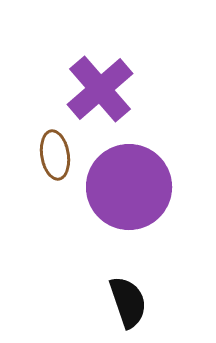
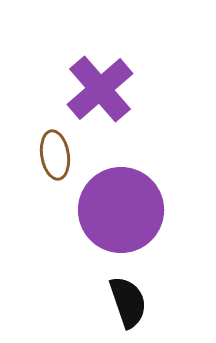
purple circle: moved 8 px left, 23 px down
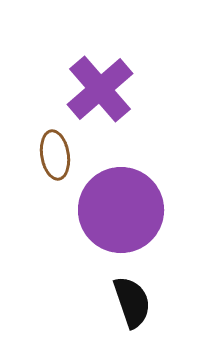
black semicircle: moved 4 px right
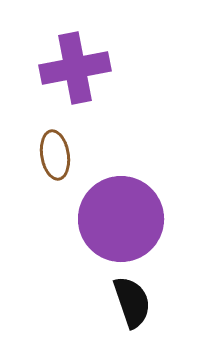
purple cross: moved 25 px left, 21 px up; rotated 30 degrees clockwise
purple circle: moved 9 px down
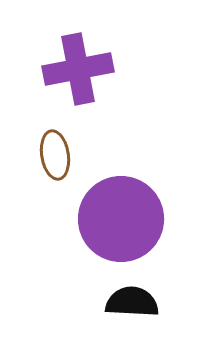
purple cross: moved 3 px right, 1 px down
black semicircle: rotated 68 degrees counterclockwise
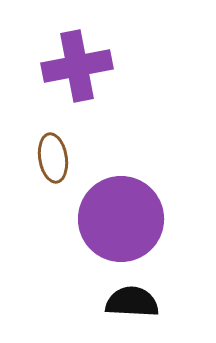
purple cross: moved 1 px left, 3 px up
brown ellipse: moved 2 px left, 3 px down
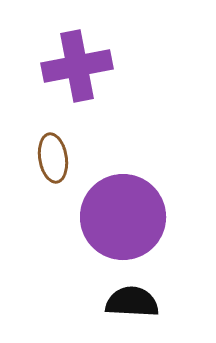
purple circle: moved 2 px right, 2 px up
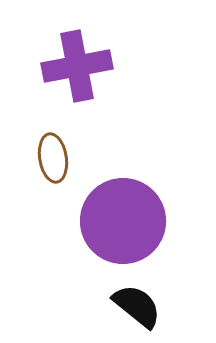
purple circle: moved 4 px down
black semicircle: moved 5 px right, 4 px down; rotated 36 degrees clockwise
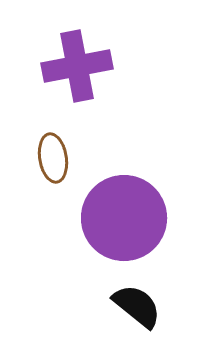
purple circle: moved 1 px right, 3 px up
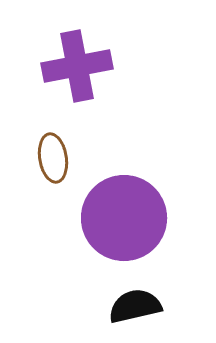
black semicircle: moved 2 px left; rotated 52 degrees counterclockwise
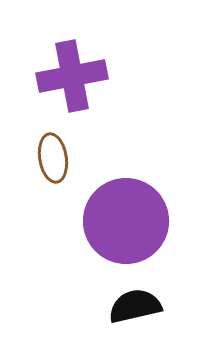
purple cross: moved 5 px left, 10 px down
purple circle: moved 2 px right, 3 px down
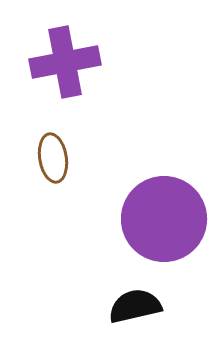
purple cross: moved 7 px left, 14 px up
purple circle: moved 38 px right, 2 px up
